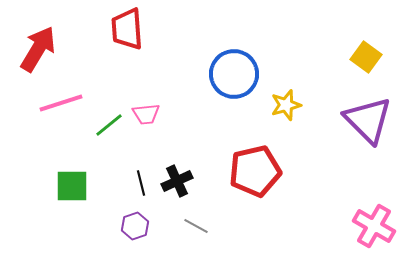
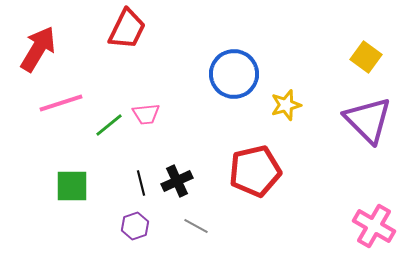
red trapezoid: rotated 150 degrees counterclockwise
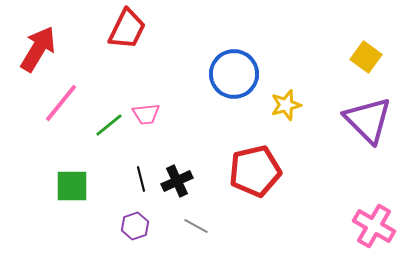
pink line: rotated 33 degrees counterclockwise
black line: moved 4 px up
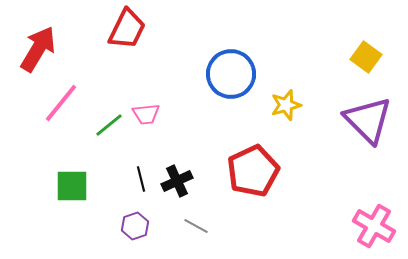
blue circle: moved 3 px left
red pentagon: moved 2 px left; rotated 12 degrees counterclockwise
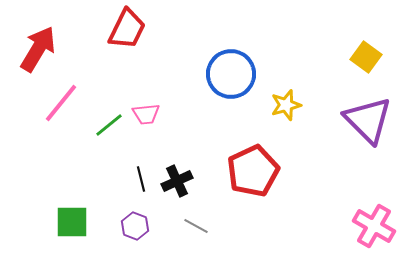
green square: moved 36 px down
purple hexagon: rotated 20 degrees counterclockwise
